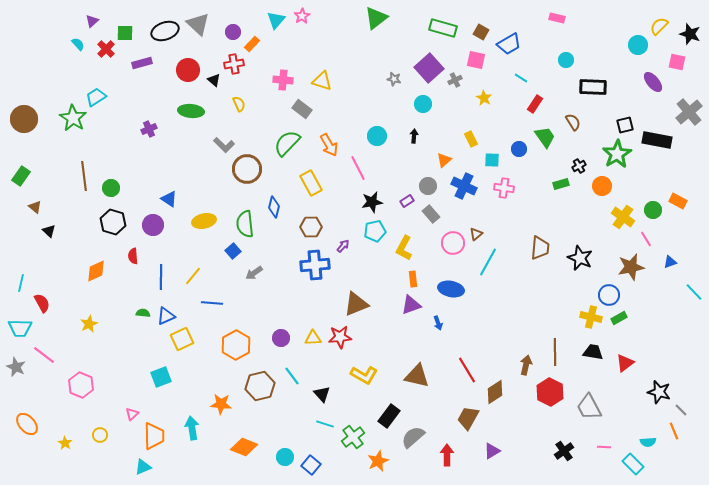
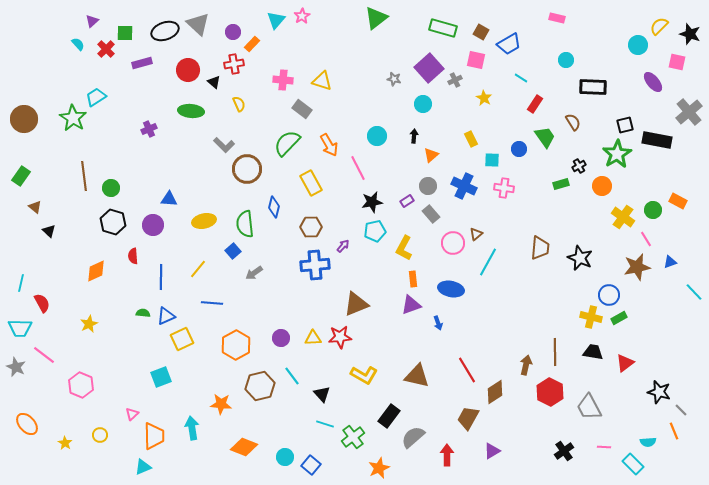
black triangle at (214, 80): moved 2 px down
orange triangle at (444, 160): moved 13 px left, 5 px up
blue triangle at (169, 199): rotated 30 degrees counterclockwise
brown star at (631, 267): moved 6 px right
yellow line at (193, 276): moved 5 px right, 7 px up
orange star at (378, 461): moved 1 px right, 7 px down
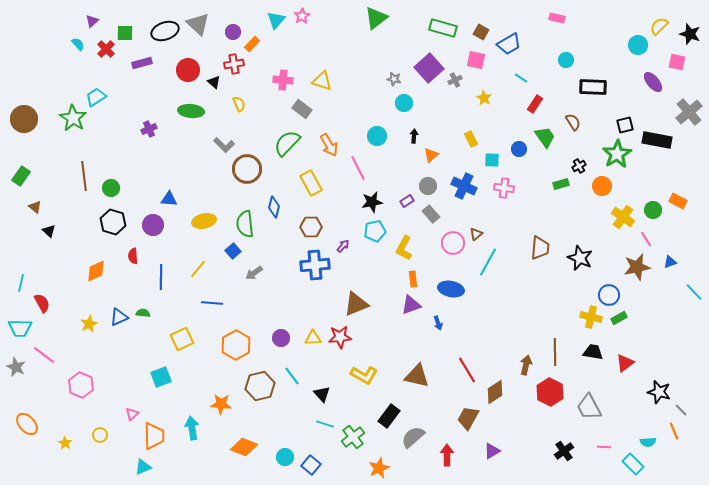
cyan circle at (423, 104): moved 19 px left, 1 px up
blue triangle at (166, 316): moved 47 px left, 1 px down
